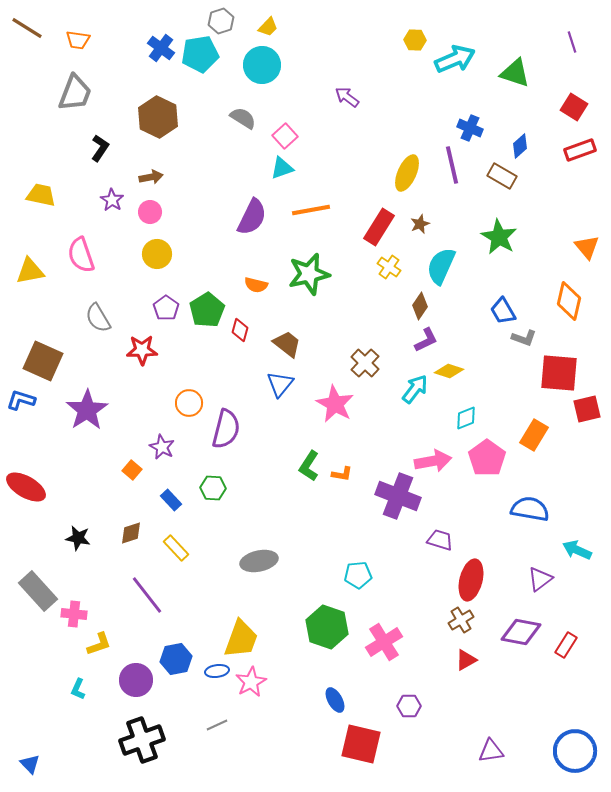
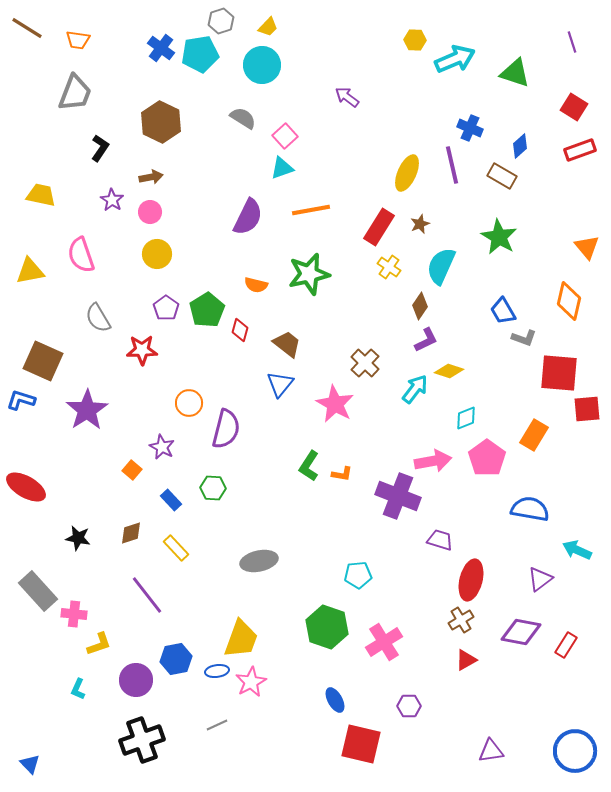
brown hexagon at (158, 117): moved 3 px right, 5 px down
purple semicircle at (252, 217): moved 4 px left
red square at (587, 409): rotated 8 degrees clockwise
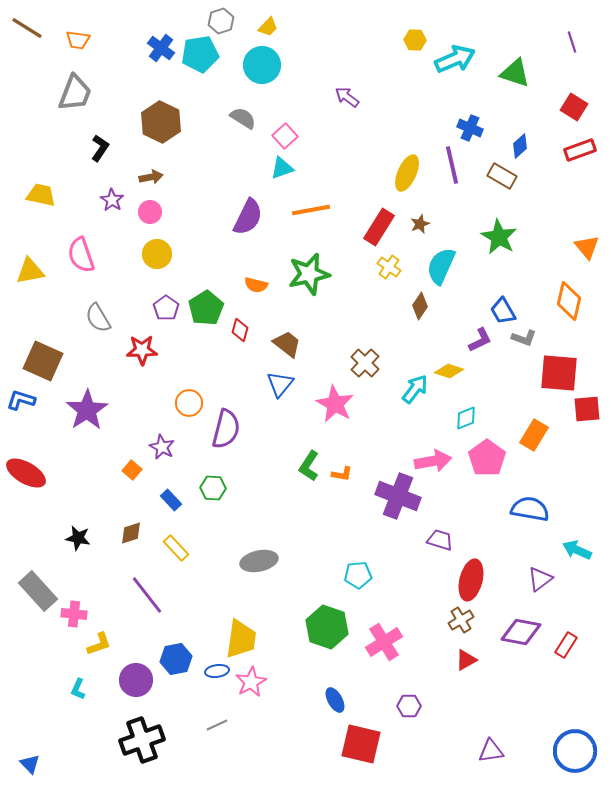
green pentagon at (207, 310): moved 1 px left, 2 px up
purple L-shape at (426, 340): moved 54 px right
red ellipse at (26, 487): moved 14 px up
yellow trapezoid at (241, 639): rotated 12 degrees counterclockwise
